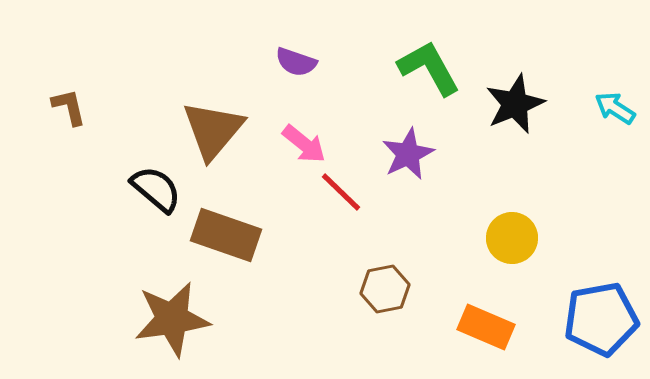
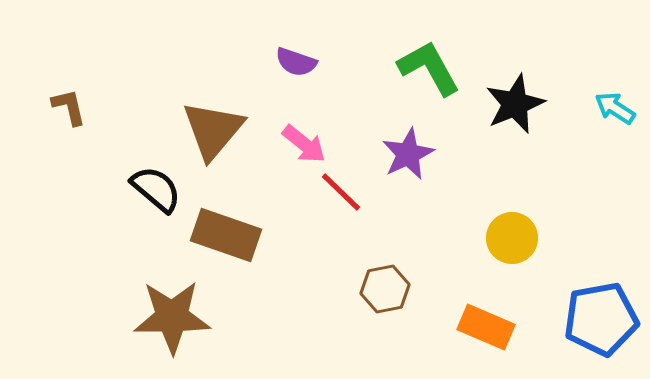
brown star: moved 2 px up; rotated 8 degrees clockwise
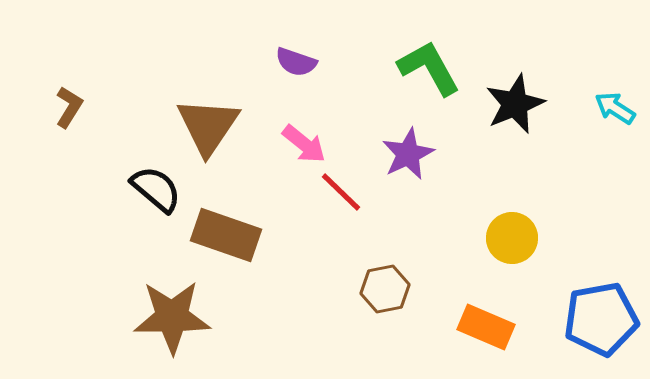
brown L-shape: rotated 45 degrees clockwise
brown triangle: moved 5 px left, 4 px up; rotated 6 degrees counterclockwise
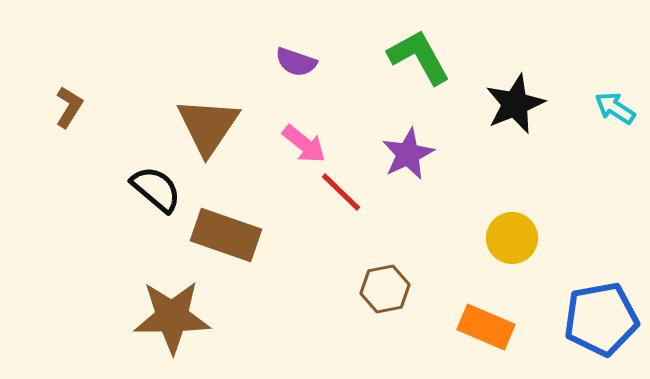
green L-shape: moved 10 px left, 11 px up
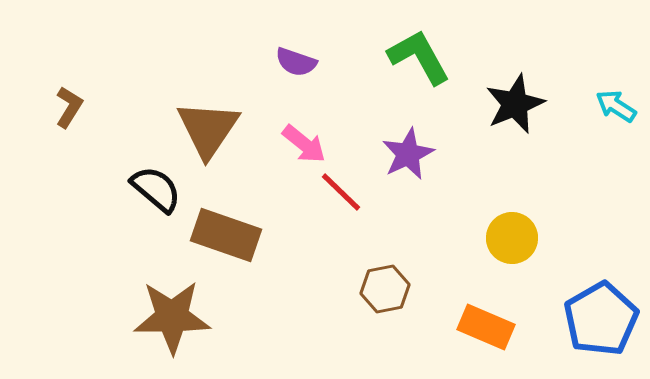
cyan arrow: moved 1 px right, 2 px up
brown triangle: moved 3 px down
blue pentagon: rotated 20 degrees counterclockwise
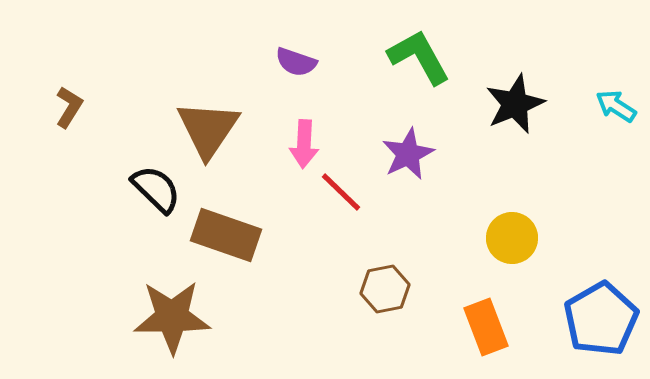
pink arrow: rotated 54 degrees clockwise
black semicircle: rotated 4 degrees clockwise
orange rectangle: rotated 46 degrees clockwise
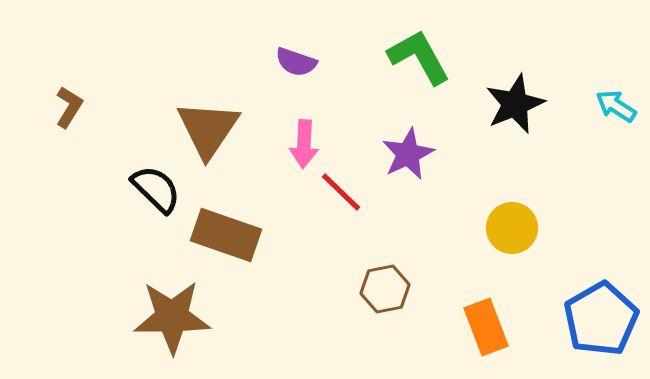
yellow circle: moved 10 px up
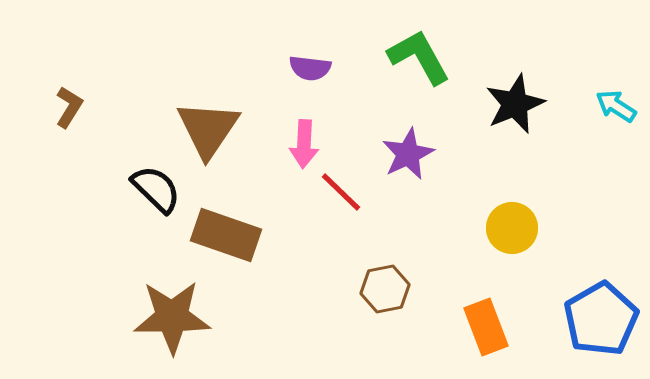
purple semicircle: moved 14 px right, 6 px down; rotated 12 degrees counterclockwise
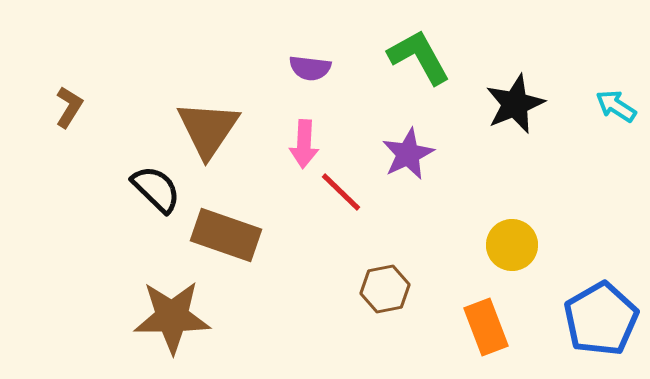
yellow circle: moved 17 px down
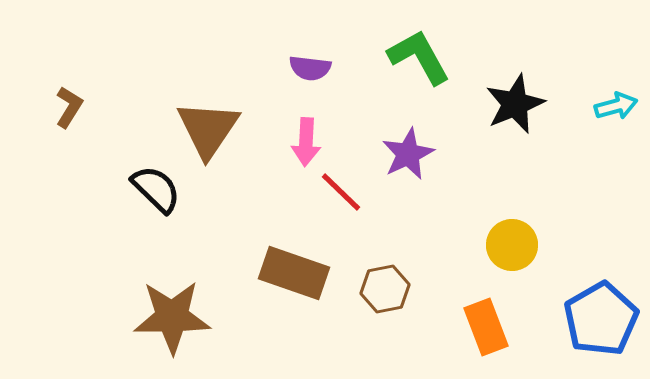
cyan arrow: rotated 132 degrees clockwise
pink arrow: moved 2 px right, 2 px up
brown rectangle: moved 68 px right, 38 px down
